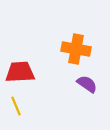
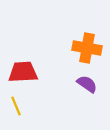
orange cross: moved 11 px right, 1 px up
red trapezoid: moved 3 px right
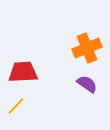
orange cross: rotated 32 degrees counterclockwise
yellow line: rotated 66 degrees clockwise
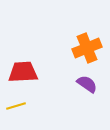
yellow line: rotated 30 degrees clockwise
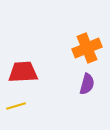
purple semicircle: rotated 70 degrees clockwise
